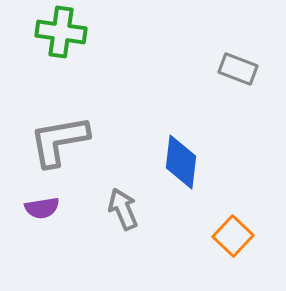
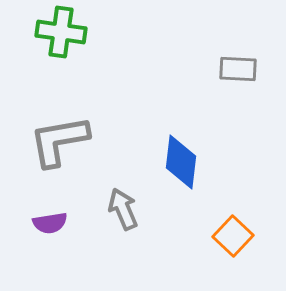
gray rectangle: rotated 18 degrees counterclockwise
purple semicircle: moved 8 px right, 15 px down
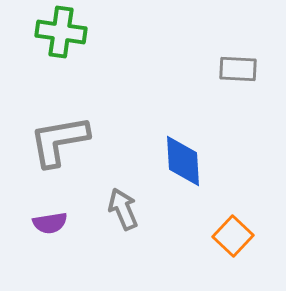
blue diamond: moved 2 px right, 1 px up; rotated 10 degrees counterclockwise
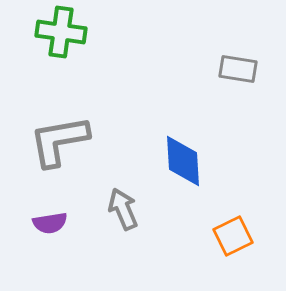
gray rectangle: rotated 6 degrees clockwise
orange square: rotated 21 degrees clockwise
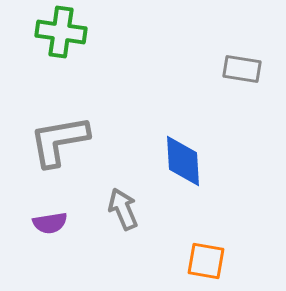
gray rectangle: moved 4 px right
orange square: moved 27 px left, 25 px down; rotated 36 degrees clockwise
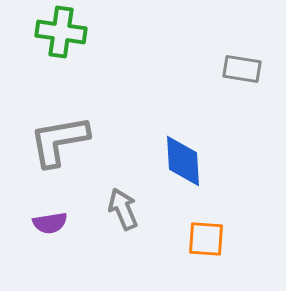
orange square: moved 22 px up; rotated 6 degrees counterclockwise
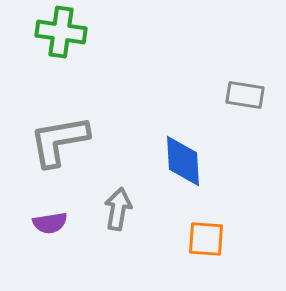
gray rectangle: moved 3 px right, 26 px down
gray arrow: moved 5 px left; rotated 33 degrees clockwise
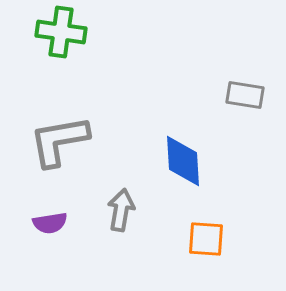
gray arrow: moved 3 px right, 1 px down
